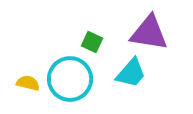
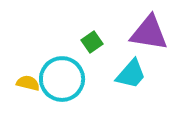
green square: rotated 30 degrees clockwise
cyan trapezoid: moved 1 px down
cyan circle: moved 8 px left
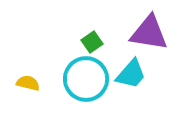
cyan circle: moved 24 px right
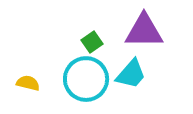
purple triangle: moved 5 px left, 2 px up; rotated 9 degrees counterclockwise
